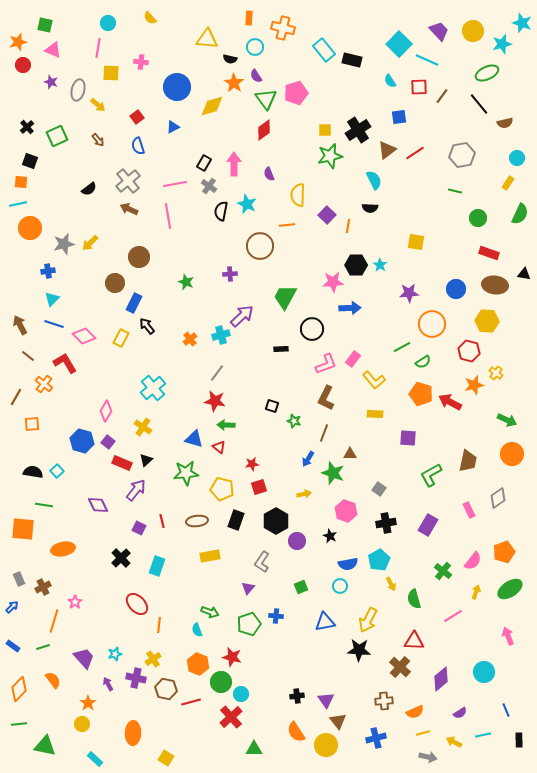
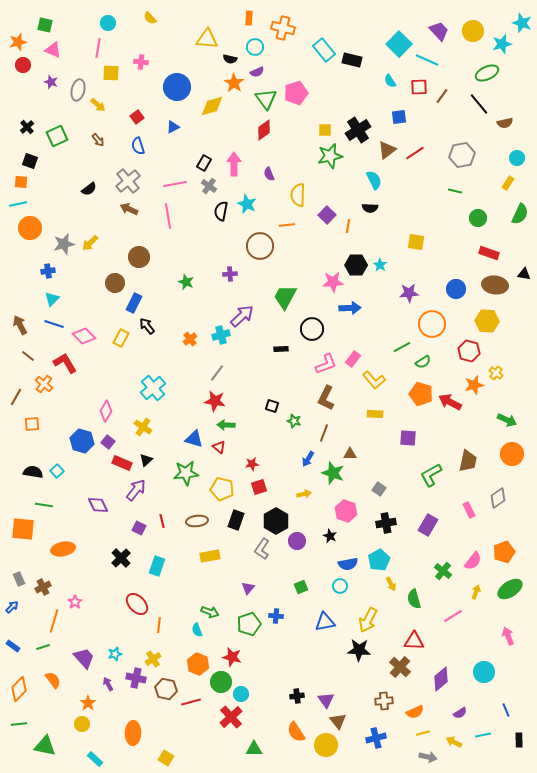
purple semicircle at (256, 76): moved 1 px right, 4 px up; rotated 80 degrees counterclockwise
gray L-shape at (262, 562): moved 13 px up
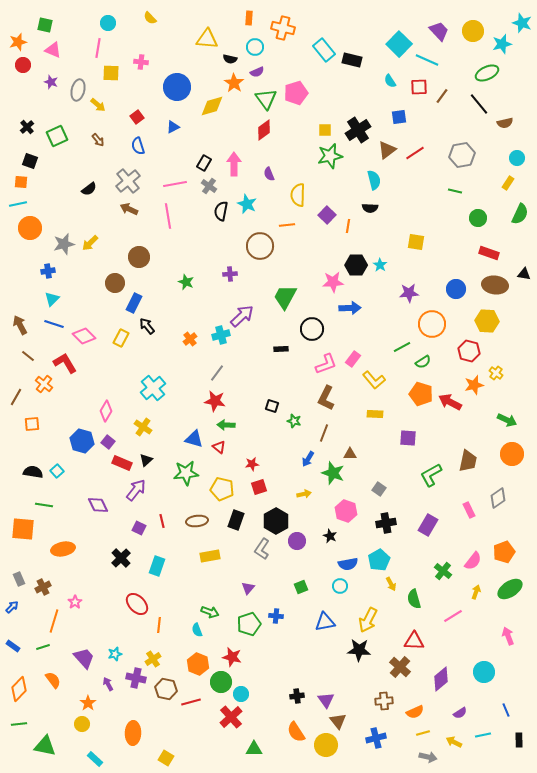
cyan semicircle at (374, 180): rotated 12 degrees clockwise
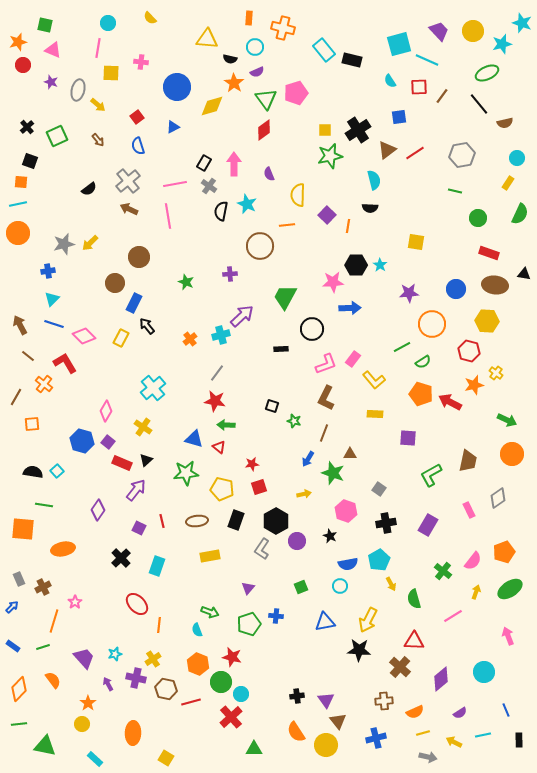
cyan square at (399, 44): rotated 30 degrees clockwise
orange circle at (30, 228): moved 12 px left, 5 px down
purple diamond at (98, 505): moved 5 px down; rotated 60 degrees clockwise
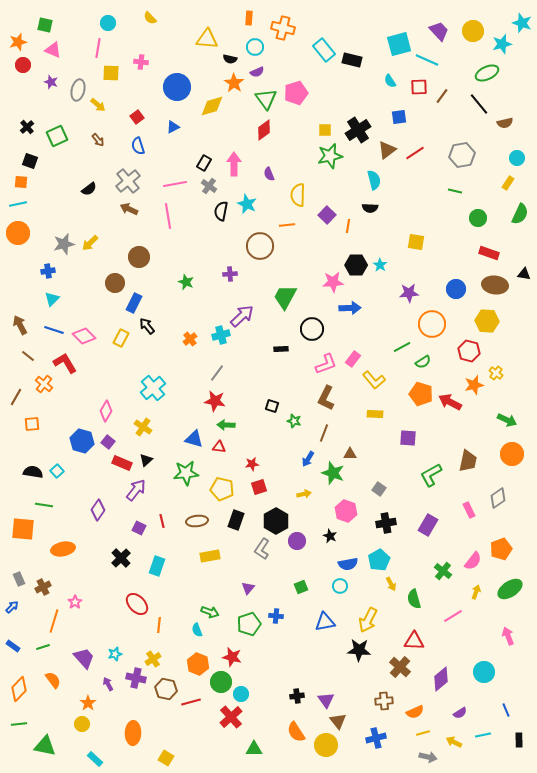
blue line at (54, 324): moved 6 px down
red triangle at (219, 447): rotated 32 degrees counterclockwise
orange pentagon at (504, 552): moved 3 px left, 3 px up
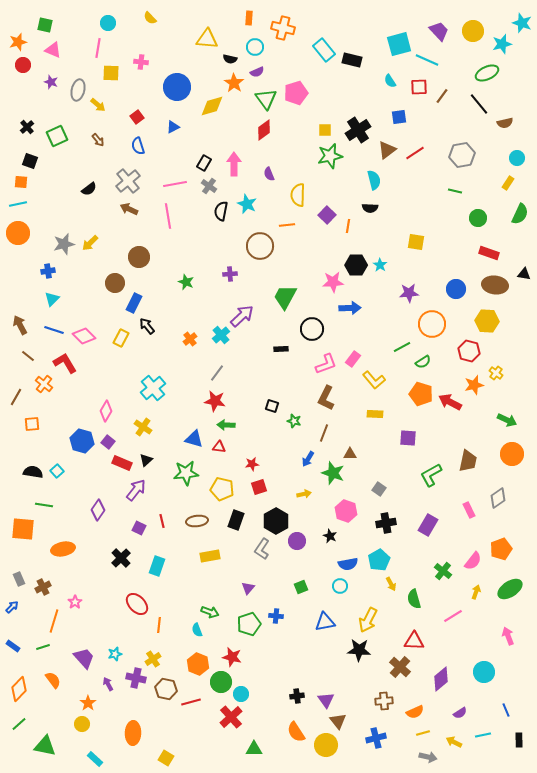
cyan cross at (221, 335): rotated 24 degrees counterclockwise
green line at (19, 724): rotated 35 degrees counterclockwise
